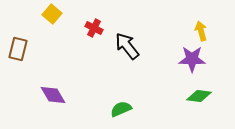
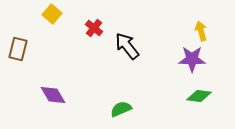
red cross: rotated 12 degrees clockwise
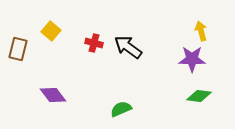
yellow square: moved 1 px left, 17 px down
red cross: moved 15 px down; rotated 24 degrees counterclockwise
black arrow: moved 1 px right, 1 px down; rotated 16 degrees counterclockwise
purple diamond: rotated 8 degrees counterclockwise
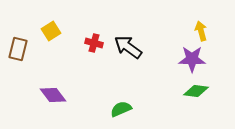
yellow square: rotated 18 degrees clockwise
green diamond: moved 3 px left, 5 px up
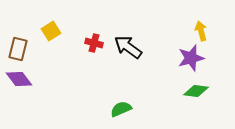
purple star: moved 1 px left, 1 px up; rotated 16 degrees counterclockwise
purple diamond: moved 34 px left, 16 px up
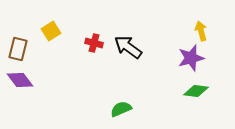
purple diamond: moved 1 px right, 1 px down
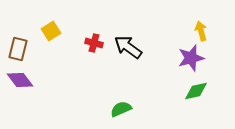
green diamond: rotated 20 degrees counterclockwise
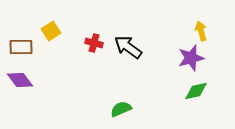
brown rectangle: moved 3 px right, 2 px up; rotated 75 degrees clockwise
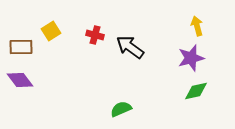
yellow arrow: moved 4 px left, 5 px up
red cross: moved 1 px right, 8 px up
black arrow: moved 2 px right
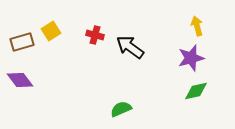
brown rectangle: moved 1 px right, 5 px up; rotated 15 degrees counterclockwise
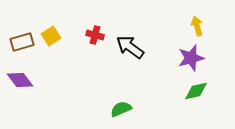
yellow square: moved 5 px down
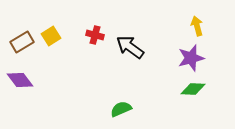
brown rectangle: rotated 15 degrees counterclockwise
green diamond: moved 3 px left, 2 px up; rotated 15 degrees clockwise
